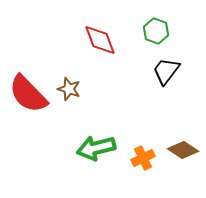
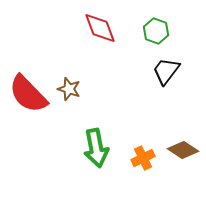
red diamond: moved 12 px up
green arrow: rotated 87 degrees counterclockwise
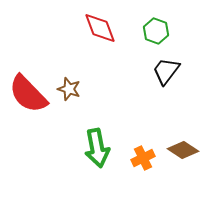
green arrow: moved 1 px right
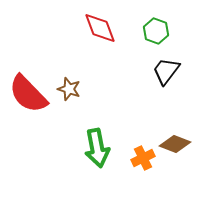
brown diamond: moved 8 px left, 6 px up; rotated 12 degrees counterclockwise
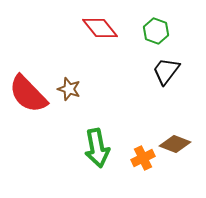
red diamond: rotated 18 degrees counterclockwise
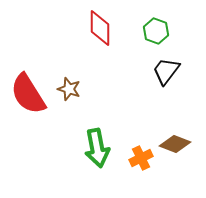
red diamond: rotated 39 degrees clockwise
red semicircle: rotated 12 degrees clockwise
orange cross: moved 2 px left
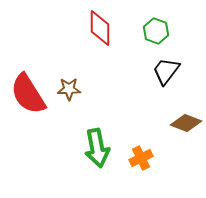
brown star: rotated 20 degrees counterclockwise
brown diamond: moved 11 px right, 21 px up
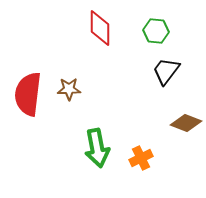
green hexagon: rotated 15 degrees counterclockwise
red semicircle: rotated 39 degrees clockwise
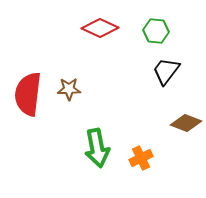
red diamond: rotated 66 degrees counterclockwise
